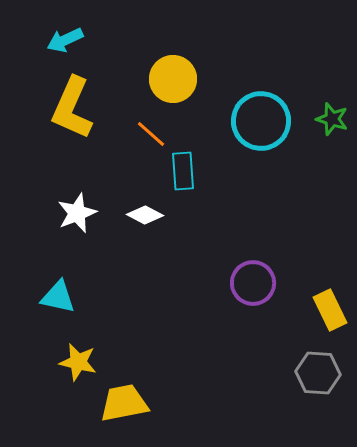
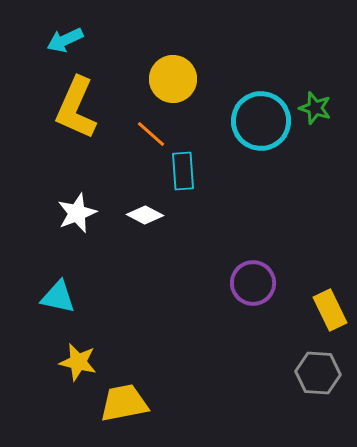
yellow L-shape: moved 4 px right
green star: moved 17 px left, 11 px up
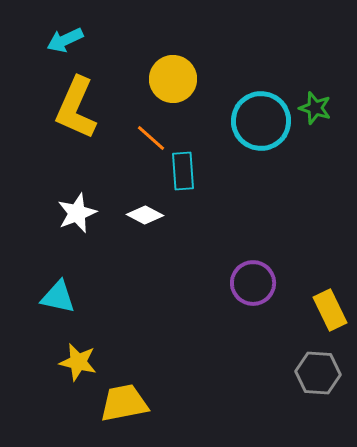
orange line: moved 4 px down
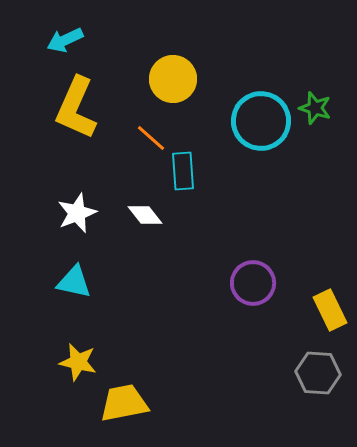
white diamond: rotated 24 degrees clockwise
cyan triangle: moved 16 px right, 15 px up
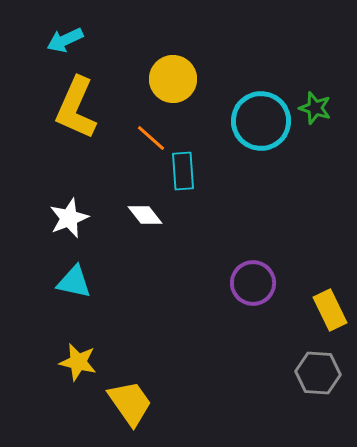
white star: moved 8 px left, 5 px down
yellow trapezoid: moved 6 px right; rotated 66 degrees clockwise
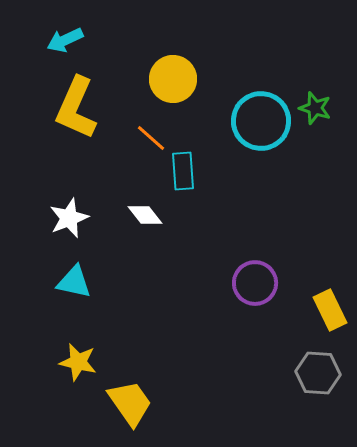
purple circle: moved 2 px right
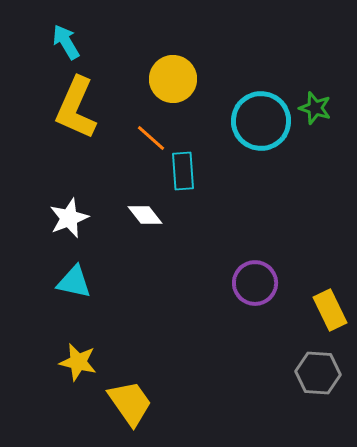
cyan arrow: moved 1 px right, 2 px down; rotated 84 degrees clockwise
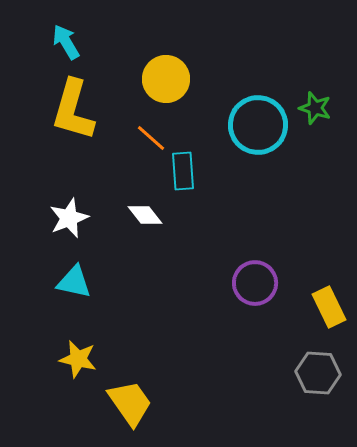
yellow circle: moved 7 px left
yellow L-shape: moved 3 px left, 2 px down; rotated 8 degrees counterclockwise
cyan circle: moved 3 px left, 4 px down
yellow rectangle: moved 1 px left, 3 px up
yellow star: moved 3 px up
